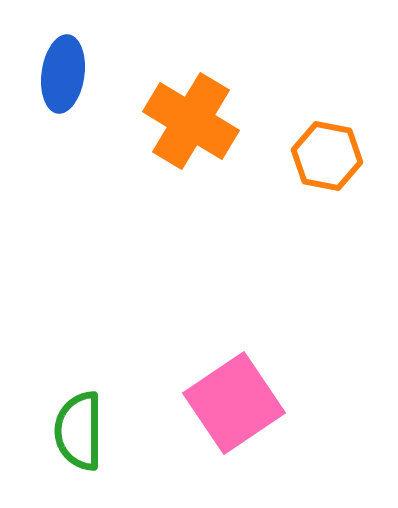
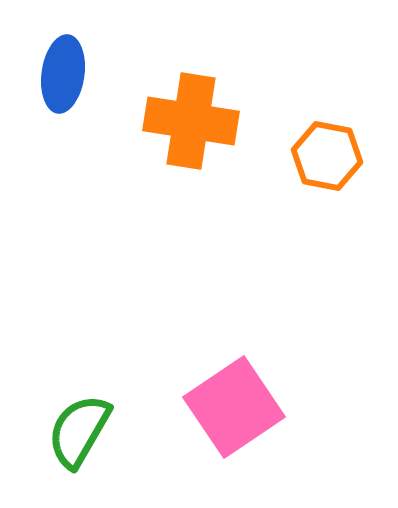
orange cross: rotated 22 degrees counterclockwise
pink square: moved 4 px down
green semicircle: rotated 30 degrees clockwise
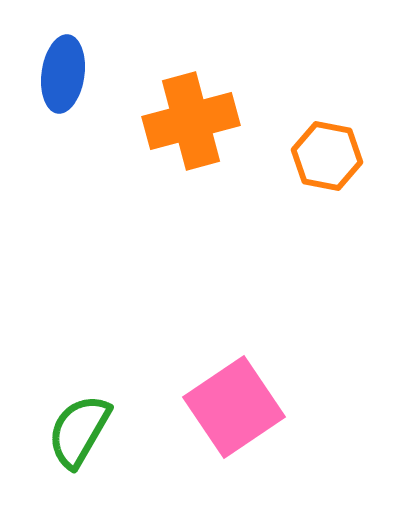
orange cross: rotated 24 degrees counterclockwise
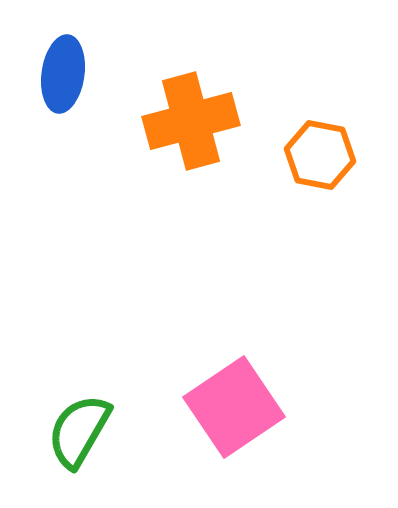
orange hexagon: moved 7 px left, 1 px up
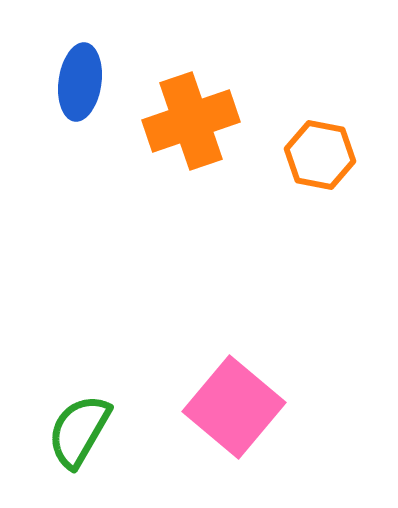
blue ellipse: moved 17 px right, 8 px down
orange cross: rotated 4 degrees counterclockwise
pink square: rotated 16 degrees counterclockwise
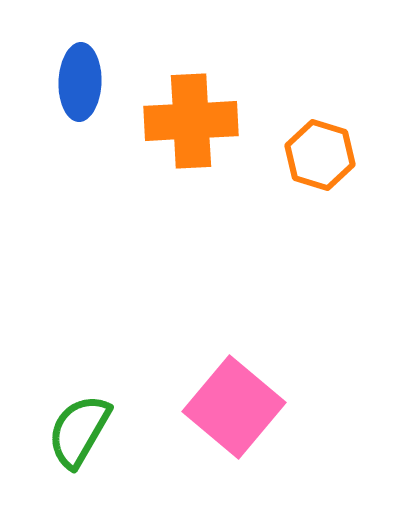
blue ellipse: rotated 6 degrees counterclockwise
orange cross: rotated 16 degrees clockwise
orange hexagon: rotated 6 degrees clockwise
